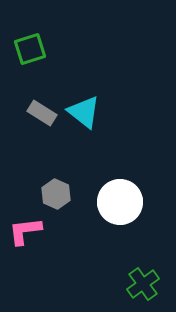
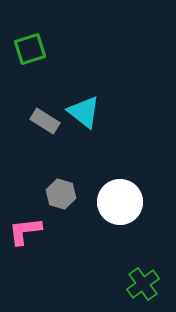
gray rectangle: moved 3 px right, 8 px down
gray hexagon: moved 5 px right; rotated 8 degrees counterclockwise
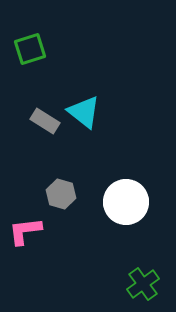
white circle: moved 6 px right
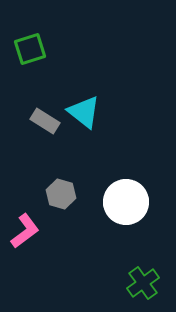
pink L-shape: rotated 150 degrees clockwise
green cross: moved 1 px up
